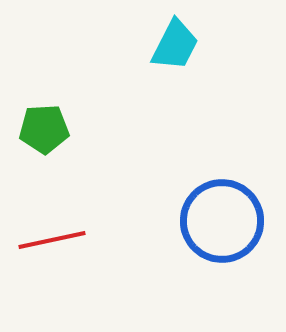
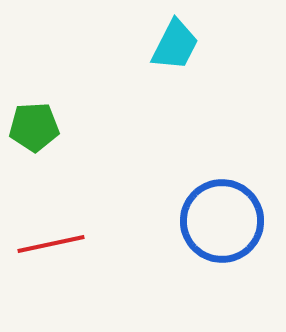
green pentagon: moved 10 px left, 2 px up
red line: moved 1 px left, 4 px down
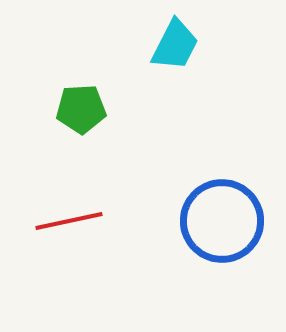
green pentagon: moved 47 px right, 18 px up
red line: moved 18 px right, 23 px up
